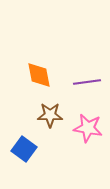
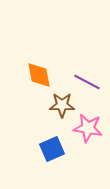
purple line: rotated 36 degrees clockwise
brown star: moved 12 px right, 10 px up
blue square: moved 28 px right; rotated 30 degrees clockwise
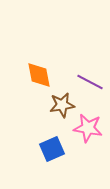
purple line: moved 3 px right
brown star: rotated 10 degrees counterclockwise
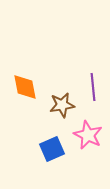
orange diamond: moved 14 px left, 12 px down
purple line: moved 3 px right, 5 px down; rotated 56 degrees clockwise
pink star: moved 7 px down; rotated 16 degrees clockwise
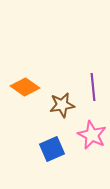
orange diamond: rotated 44 degrees counterclockwise
pink star: moved 4 px right
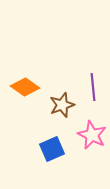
brown star: rotated 10 degrees counterclockwise
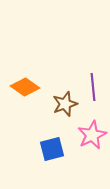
brown star: moved 3 px right, 1 px up
pink star: rotated 20 degrees clockwise
blue square: rotated 10 degrees clockwise
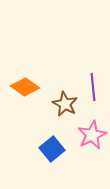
brown star: rotated 25 degrees counterclockwise
blue square: rotated 25 degrees counterclockwise
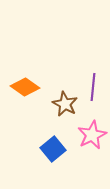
purple line: rotated 12 degrees clockwise
blue square: moved 1 px right
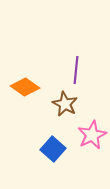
purple line: moved 17 px left, 17 px up
blue square: rotated 10 degrees counterclockwise
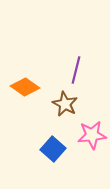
purple line: rotated 8 degrees clockwise
pink star: rotated 20 degrees clockwise
